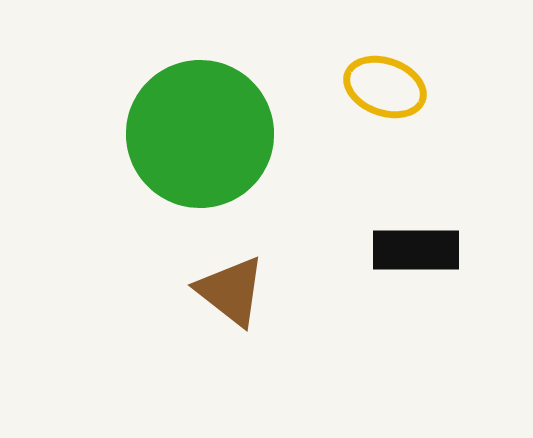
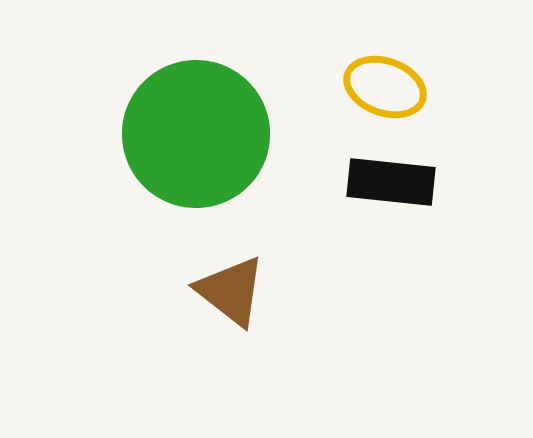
green circle: moved 4 px left
black rectangle: moved 25 px left, 68 px up; rotated 6 degrees clockwise
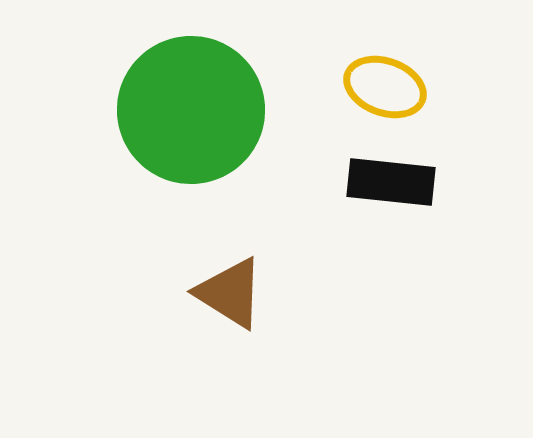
green circle: moved 5 px left, 24 px up
brown triangle: moved 1 px left, 2 px down; rotated 6 degrees counterclockwise
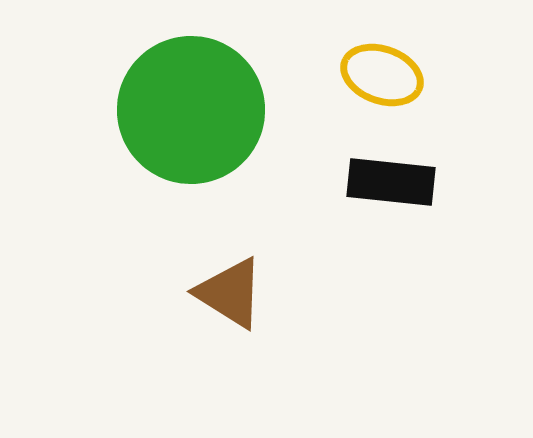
yellow ellipse: moved 3 px left, 12 px up
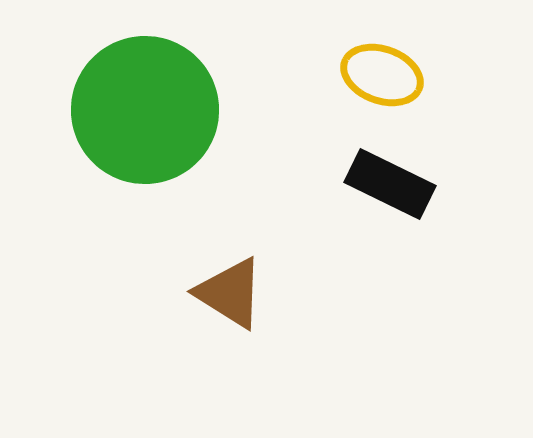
green circle: moved 46 px left
black rectangle: moved 1 px left, 2 px down; rotated 20 degrees clockwise
